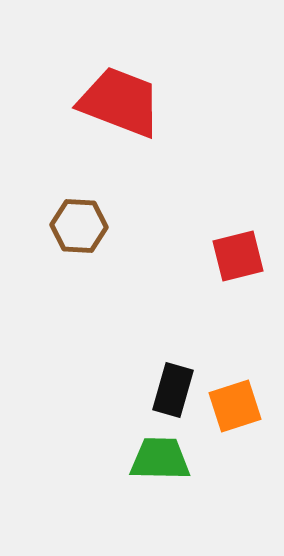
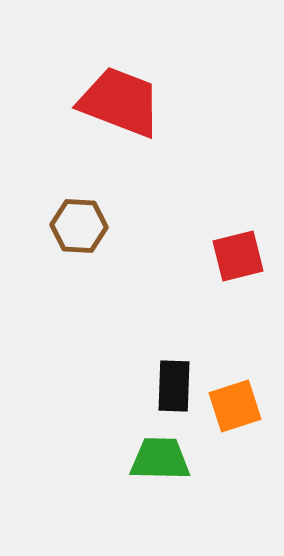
black rectangle: moved 1 px right, 4 px up; rotated 14 degrees counterclockwise
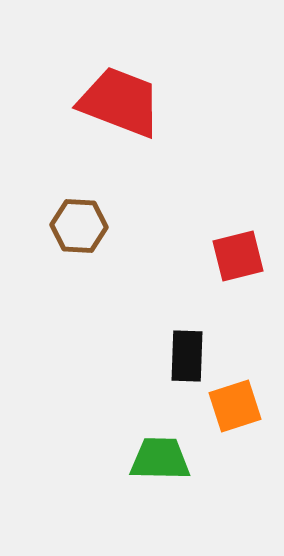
black rectangle: moved 13 px right, 30 px up
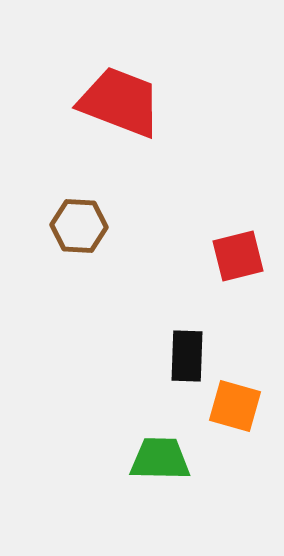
orange square: rotated 34 degrees clockwise
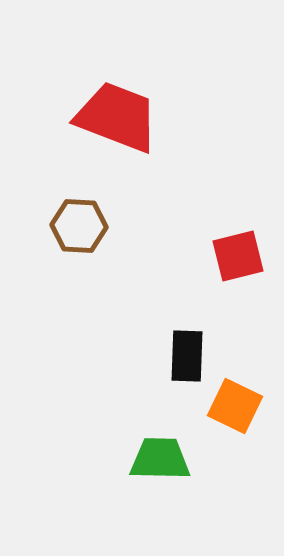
red trapezoid: moved 3 px left, 15 px down
orange square: rotated 10 degrees clockwise
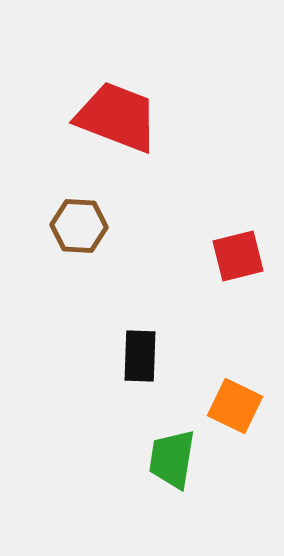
black rectangle: moved 47 px left
green trapezoid: moved 12 px right; rotated 82 degrees counterclockwise
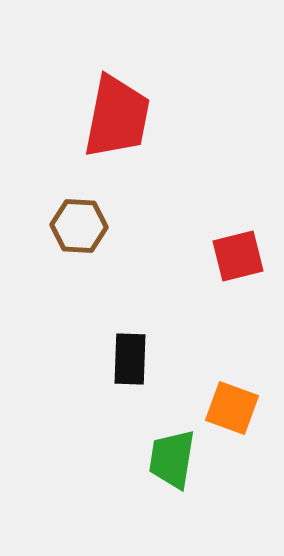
red trapezoid: rotated 80 degrees clockwise
black rectangle: moved 10 px left, 3 px down
orange square: moved 3 px left, 2 px down; rotated 6 degrees counterclockwise
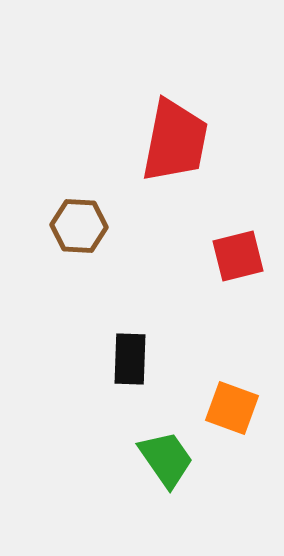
red trapezoid: moved 58 px right, 24 px down
green trapezoid: moved 6 px left; rotated 136 degrees clockwise
